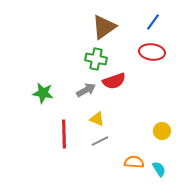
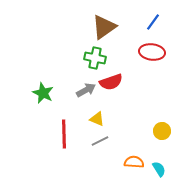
green cross: moved 1 px left, 1 px up
red semicircle: moved 3 px left, 1 px down
green star: rotated 15 degrees clockwise
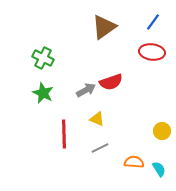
green cross: moved 52 px left; rotated 15 degrees clockwise
gray line: moved 7 px down
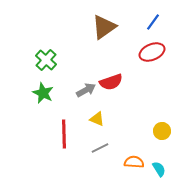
red ellipse: rotated 30 degrees counterclockwise
green cross: moved 3 px right, 2 px down; rotated 15 degrees clockwise
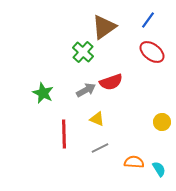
blue line: moved 5 px left, 2 px up
red ellipse: rotated 60 degrees clockwise
green cross: moved 37 px right, 8 px up
yellow circle: moved 9 px up
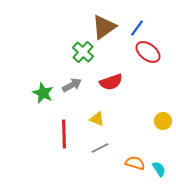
blue line: moved 11 px left, 8 px down
red ellipse: moved 4 px left
gray arrow: moved 14 px left, 5 px up
yellow circle: moved 1 px right, 1 px up
orange semicircle: moved 1 px right, 1 px down; rotated 12 degrees clockwise
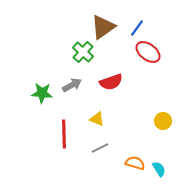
brown triangle: moved 1 px left
green star: moved 1 px left; rotated 20 degrees counterclockwise
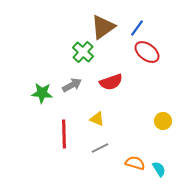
red ellipse: moved 1 px left
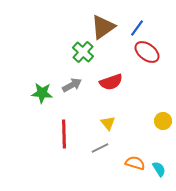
yellow triangle: moved 11 px right, 4 px down; rotated 28 degrees clockwise
